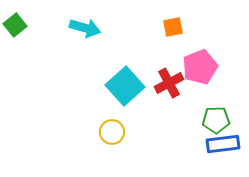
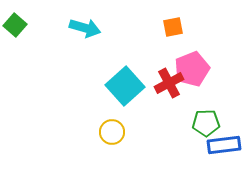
green square: rotated 10 degrees counterclockwise
pink pentagon: moved 8 px left, 2 px down
green pentagon: moved 10 px left, 3 px down
blue rectangle: moved 1 px right, 1 px down
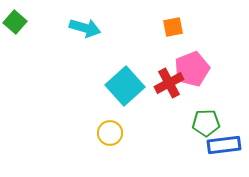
green square: moved 3 px up
yellow circle: moved 2 px left, 1 px down
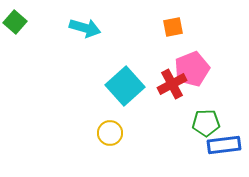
red cross: moved 3 px right, 1 px down
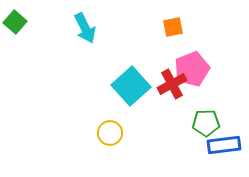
cyan arrow: rotated 48 degrees clockwise
cyan square: moved 6 px right
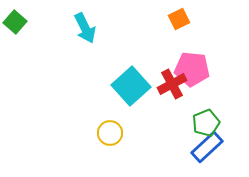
orange square: moved 6 px right, 8 px up; rotated 15 degrees counterclockwise
pink pentagon: rotated 28 degrees clockwise
green pentagon: rotated 20 degrees counterclockwise
blue rectangle: moved 17 px left, 2 px down; rotated 36 degrees counterclockwise
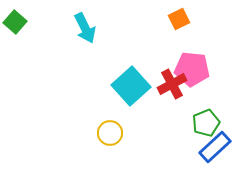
blue rectangle: moved 8 px right
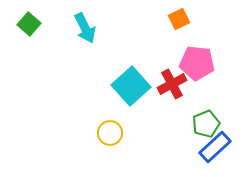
green square: moved 14 px right, 2 px down
pink pentagon: moved 5 px right, 6 px up
green pentagon: moved 1 px down
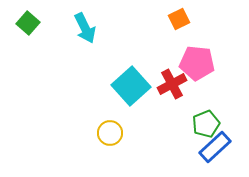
green square: moved 1 px left, 1 px up
